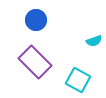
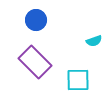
cyan square: rotated 30 degrees counterclockwise
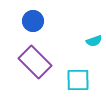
blue circle: moved 3 px left, 1 px down
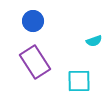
purple rectangle: rotated 12 degrees clockwise
cyan square: moved 1 px right, 1 px down
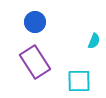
blue circle: moved 2 px right, 1 px down
cyan semicircle: rotated 49 degrees counterclockwise
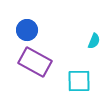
blue circle: moved 8 px left, 8 px down
purple rectangle: rotated 28 degrees counterclockwise
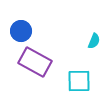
blue circle: moved 6 px left, 1 px down
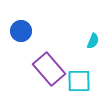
cyan semicircle: moved 1 px left
purple rectangle: moved 14 px right, 7 px down; rotated 20 degrees clockwise
